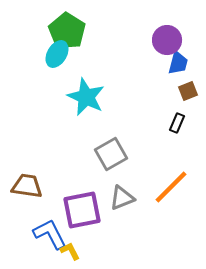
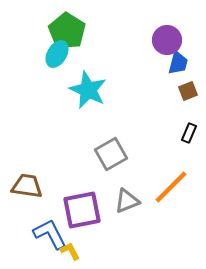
cyan star: moved 2 px right, 7 px up
black rectangle: moved 12 px right, 10 px down
gray triangle: moved 5 px right, 3 px down
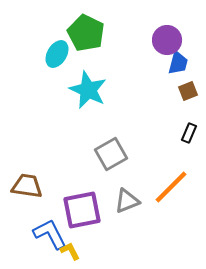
green pentagon: moved 19 px right, 2 px down; rotated 6 degrees counterclockwise
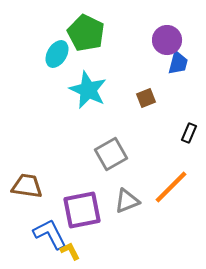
brown square: moved 42 px left, 7 px down
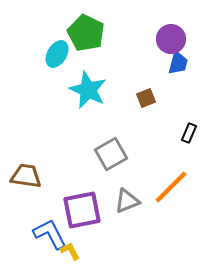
purple circle: moved 4 px right, 1 px up
brown trapezoid: moved 1 px left, 10 px up
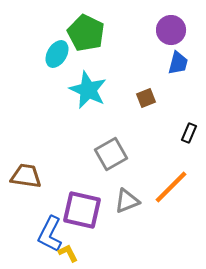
purple circle: moved 9 px up
purple square: rotated 24 degrees clockwise
blue L-shape: rotated 126 degrees counterclockwise
yellow L-shape: moved 2 px left, 2 px down
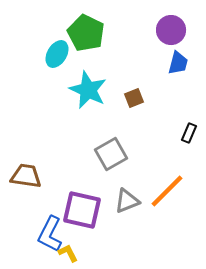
brown square: moved 12 px left
orange line: moved 4 px left, 4 px down
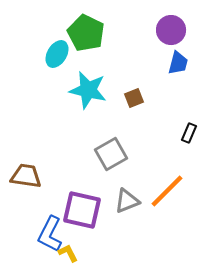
cyan star: rotated 12 degrees counterclockwise
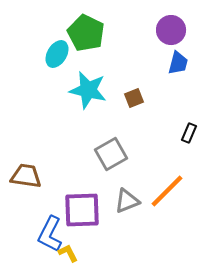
purple square: rotated 15 degrees counterclockwise
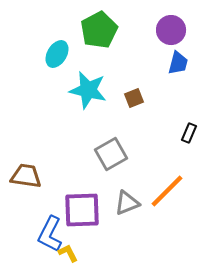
green pentagon: moved 13 px right, 3 px up; rotated 18 degrees clockwise
gray triangle: moved 2 px down
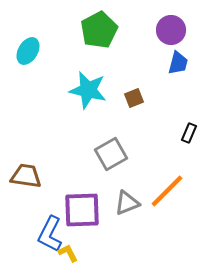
cyan ellipse: moved 29 px left, 3 px up
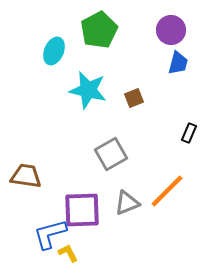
cyan ellipse: moved 26 px right; rotated 8 degrees counterclockwise
blue L-shape: rotated 48 degrees clockwise
